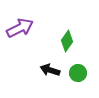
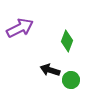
green diamond: rotated 15 degrees counterclockwise
green circle: moved 7 px left, 7 px down
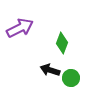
green diamond: moved 5 px left, 2 px down
green circle: moved 2 px up
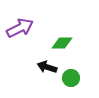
green diamond: rotated 70 degrees clockwise
black arrow: moved 3 px left, 3 px up
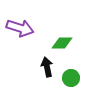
purple arrow: rotated 44 degrees clockwise
black arrow: rotated 60 degrees clockwise
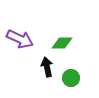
purple arrow: moved 11 px down; rotated 8 degrees clockwise
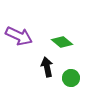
purple arrow: moved 1 px left, 3 px up
green diamond: moved 1 px up; rotated 40 degrees clockwise
